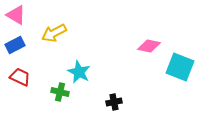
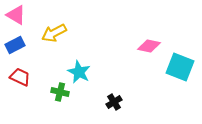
black cross: rotated 21 degrees counterclockwise
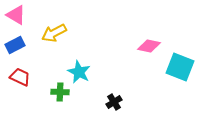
green cross: rotated 12 degrees counterclockwise
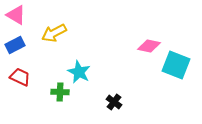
cyan square: moved 4 px left, 2 px up
black cross: rotated 21 degrees counterclockwise
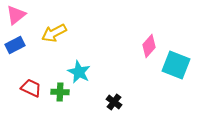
pink triangle: rotated 50 degrees clockwise
pink diamond: rotated 60 degrees counterclockwise
red trapezoid: moved 11 px right, 11 px down
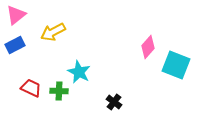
yellow arrow: moved 1 px left, 1 px up
pink diamond: moved 1 px left, 1 px down
green cross: moved 1 px left, 1 px up
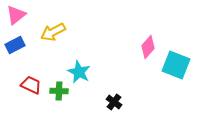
red trapezoid: moved 3 px up
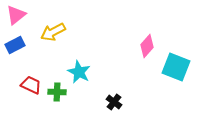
pink diamond: moved 1 px left, 1 px up
cyan square: moved 2 px down
green cross: moved 2 px left, 1 px down
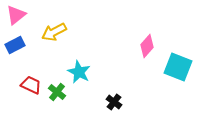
yellow arrow: moved 1 px right
cyan square: moved 2 px right
green cross: rotated 36 degrees clockwise
